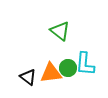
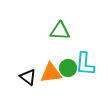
green triangle: rotated 35 degrees counterclockwise
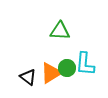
green circle: moved 1 px left
orange triangle: rotated 25 degrees counterclockwise
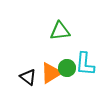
green triangle: rotated 10 degrees counterclockwise
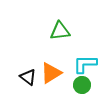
cyan L-shape: rotated 85 degrees clockwise
green circle: moved 15 px right, 17 px down
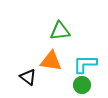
orange triangle: moved 12 px up; rotated 40 degrees clockwise
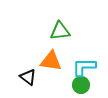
cyan L-shape: moved 1 px left, 3 px down
green circle: moved 1 px left
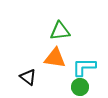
orange triangle: moved 4 px right, 3 px up
green circle: moved 1 px left, 2 px down
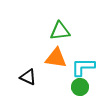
orange triangle: moved 1 px right
cyan L-shape: moved 1 px left
black triangle: rotated 12 degrees counterclockwise
